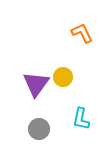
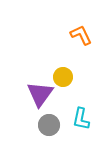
orange L-shape: moved 1 px left, 2 px down
purple triangle: moved 4 px right, 10 px down
gray circle: moved 10 px right, 4 px up
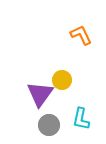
yellow circle: moved 1 px left, 3 px down
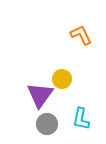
yellow circle: moved 1 px up
purple triangle: moved 1 px down
gray circle: moved 2 px left, 1 px up
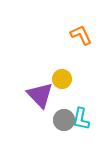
purple triangle: rotated 20 degrees counterclockwise
gray circle: moved 17 px right, 4 px up
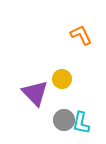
purple triangle: moved 5 px left, 2 px up
cyan L-shape: moved 4 px down
